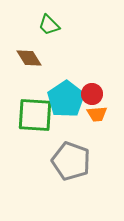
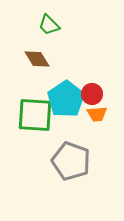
brown diamond: moved 8 px right, 1 px down
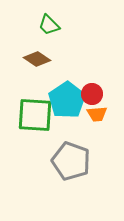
brown diamond: rotated 24 degrees counterclockwise
cyan pentagon: moved 1 px right, 1 px down
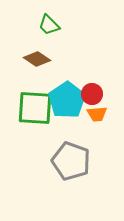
green square: moved 7 px up
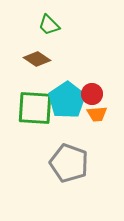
gray pentagon: moved 2 px left, 2 px down
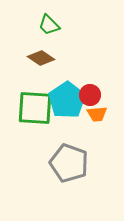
brown diamond: moved 4 px right, 1 px up
red circle: moved 2 px left, 1 px down
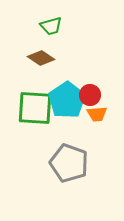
green trapezoid: moved 2 px right, 1 px down; rotated 60 degrees counterclockwise
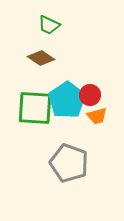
green trapezoid: moved 2 px left, 1 px up; rotated 40 degrees clockwise
orange trapezoid: moved 2 px down; rotated 10 degrees counterclockwise
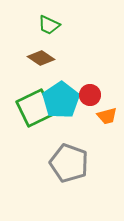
cyan pentagon: moved 6 px left
green square: rotated 30 degrees counterclockwise
orange trapezoid: moved 10 px right
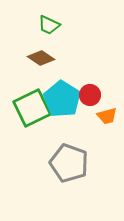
cyan pentagon: moved 1 px right, 1 px up; rotated 6 degrees counterclockwise
green square: moved 3 px left
